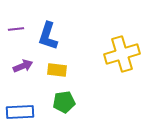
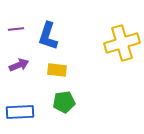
yellow cross: moved 11 px up
purple arrow: moved 4 px left, 1 px up
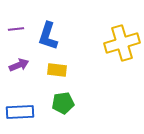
green pentagon: moved 1 px left, 1 px down
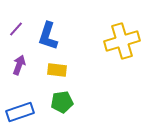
purple line: rotated 42 degrees counterclockwise
yellow cross: moved 2 px up
purple arrow: rotated 48 degrees counterclockwise
green pentagon: moved 1 px left, 1 px up
blue rectangle: rotated 16 degrees counterclockwise
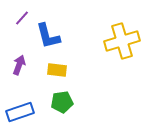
purple line: moved 6 px right, 11 px up
blue L-shape: rotated 32 degrees counterclockwise
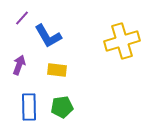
blue L-shape: rotated 16 degrees counterclockwise
green pentagon: moved 5 px down
blue rectangle: moved 9 px right, 5 px up; rotated 72 degrees counterclockwise
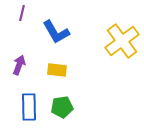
purple line: moved 5 px up; rotated 28 degrees counterclockwise
blue L-shape: moved 8 px right, 4 px up
yellow cross: rotated 20 degrees counterclockwise
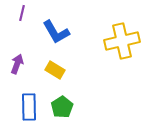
yellow cross: rotated 24 degrees clockwise
purple arrow: moved 2 px left, 1 px up
yellow rectangle: moved 2 px left; rotated 24 degrees clockwise
green pentagon: rotated 25 degrees counterclockwise
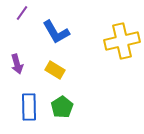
purple line: rotated 21 degrees clockwise
purple arrow: rotated 144 degrees clockwise
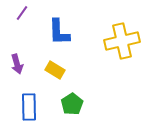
blue L-shape: moved 3 px right; rotated 28 degrees clockwise
green pentagon: moved 10 px right, 3 px up
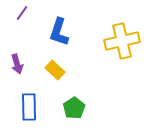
blue L-shape: rotated 20 degrees clockwise
yellow rectangle: rotated 12 degrees clockwise
green pentagon: moved 2 px right, 4 px down
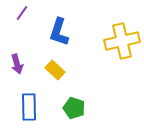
green pentagon: rotated 20 degrees counterclockwise
